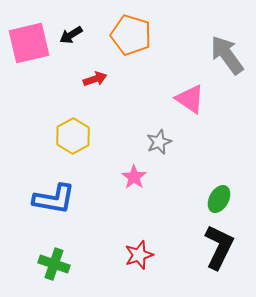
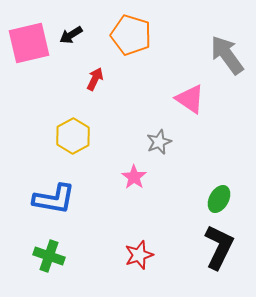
red arrow: rotated 45 degrees counterclockwise
green cross: moved 5 px left, 8 px up
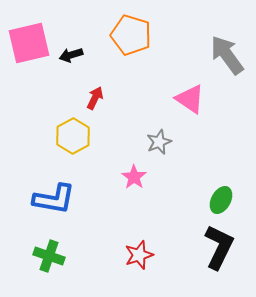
black arrow: moved 20 px down; rotated 15 degrees clockwise
red arrow: moved 19 px down
green ellipse: moved 2 px right, 1 px down
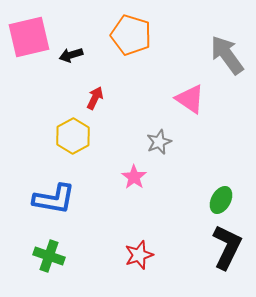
pink square: moved 6 px up
black L-shape: moved 8 px right
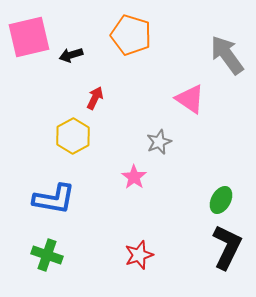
green cross: moved 2 px left, 1 px up
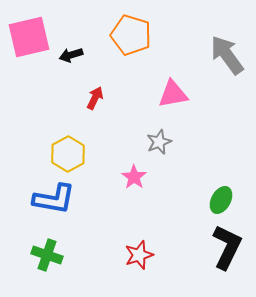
pink triangle: moved 17 px left, 5 px up; rotated 44 degrees counterclockwise
yellow hexagon: moved 5 px left, 18 px down
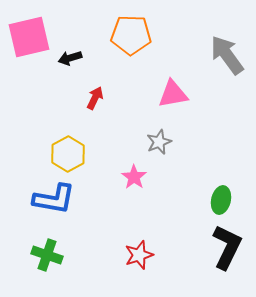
orange pentagon: rotated 15 degrees counterclockwise
black arrow: moved 1 px left, 3 px down
green ellipse: rotated 16 degrees counterclockwise
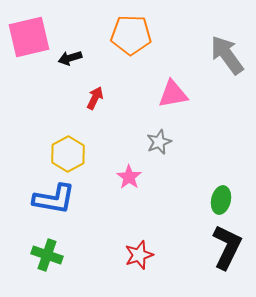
pink star: moved 5 px left
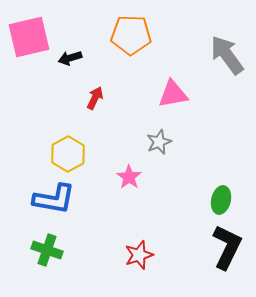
green cross: moved 5 px up
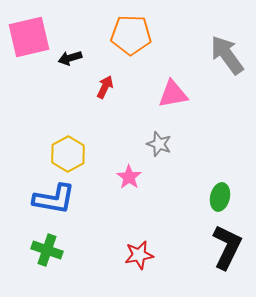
red arrow: moved 10 px right, 11 px up
gray star: moved 2 px down; rotated 30 degrees counterclockwise
green ellipse: moved 1 px left, 3 px up
red star: rotated 8 degrees clockwise
